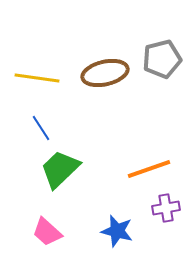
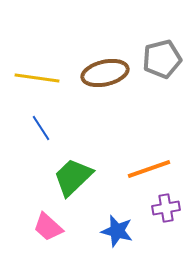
green trapezoid: moved 13 px right, 8 px down
pink trapezoid: moved 1 px right, 5 px up
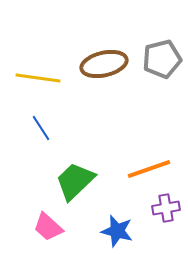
brown ellipse: moved 1 px left, 9 px up
yellow line: moved 1 px right
green trapezoid: moved 2 px right, 4 px down
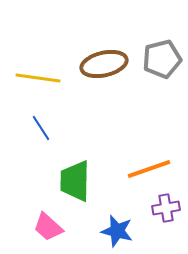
green trapezoid: rotated 45 degrees counterclockwise
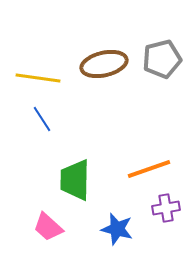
blue line: moved 1 px right, 9 px up
green trapezoid: moved 1 px up
blue star: moved 2 px up
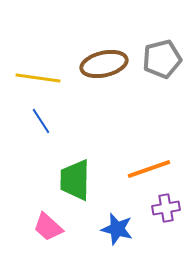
blue line: moved 1 px left, 2 px down
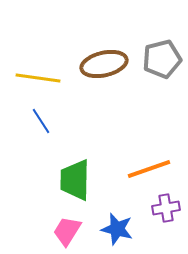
pink trapezoid: moved 19 px right, 4 px down; rotated 80 degrees clockwise
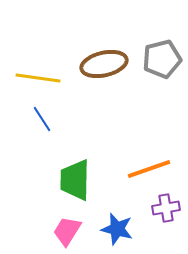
blue line: moved 1 px right, 2 px up
